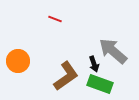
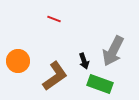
red line: moved 1 px left
gray arrow: rotated 104 degrees counterclockwise
black arrow: moved 10 px left, 3 px up
brown L-shape: moved 11 px left
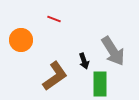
gray arrow: rotated 60 degrees counterclockwise
orange circle: moved 3 px right, 21 px up
green rectangle: rotated 70 degrees clockwise
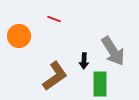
orange circle: moved 2 px left, 4 px up
black arrow: rotated 21 degrees clockwise
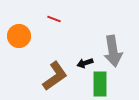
gray arrow: rotated 24 degrees clockwise
black arrow: moved 1 px right, 2 px down; rotated 70 degrees clockwise
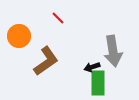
red line: moved 4 px right, 1 px up; rotated 24 degrees clockwise
black arrow: moved 7 px right, 4 px down
brown L-shape: moved 9 px left, 15 px up
green rectangle: moved 2 px left, 1 px up
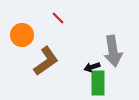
orange circle: moved 3 px right, 1 px up
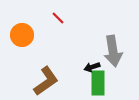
brown L-shape: moved 20 px down
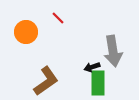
orange circle: moved 4 px right, 3 px up
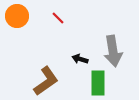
orange circle: moved 9 px left, 16 px up
black arrow: moved 12 px left, 8 px up; rotated 35 degrees clockwise
